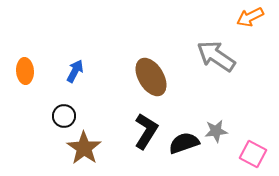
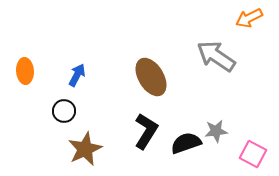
orange arrow: moved 1 px left, 1 px down
blue arrow: moved 2 px right, 4 px down
black circle: moved 5 px up
black semicircle: moved 2 px right
brown star: moved 1 px right, 1 px down; rotated 12 degrees clockwise
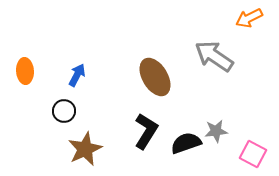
gray arrow: moved 2 px left
brown ellipse: moved 4 px right
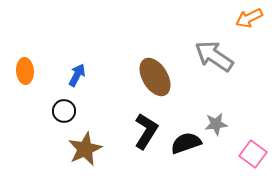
gray star: moved 7 px up
pink square: rotated 8 degrees clockwise
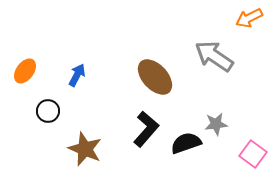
orange ellipse: rotated 40 degrees clockwise
brown ellipse: rotated 12 degrees counterclockwise
black circle: moved 16 px left
black L-shape: moved 2 px up; rotated 9 degrees clockwise
brown star: rotated 24 degrees counterclockwise
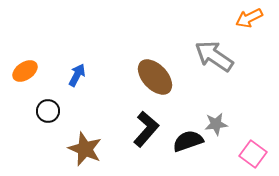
orange ellipse: rotated 20 degrees clockwise
black semicircle: moved 2 px right, 2 px up
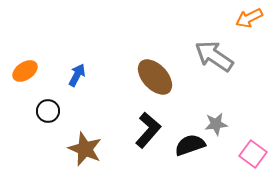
black L-shape: moved 2 px right, 1 px down
black semicircle: moved 2 px right, 4 px down
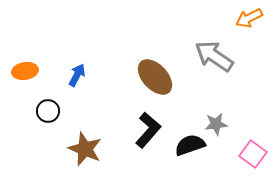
orange ellipse: rotated 25 degrees clockwise
